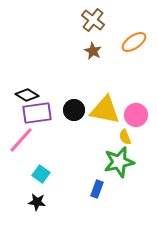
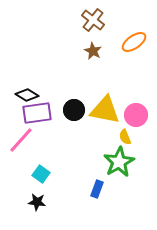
green star: rotated 16 degrees counterclockwise
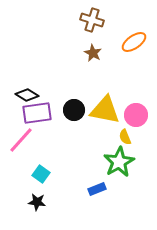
brown cross: moved 1 px left; rotated 20 degrees counterclockwise
brown star: moved 2 px down
blue rectangle: rotated 48 degrees clockwise
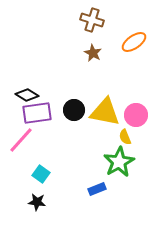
yellow triangle: moved 2 px down
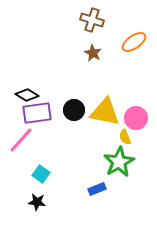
pink circle: moved 3 px down
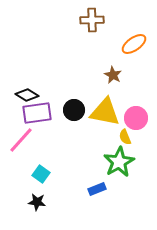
brown cross: rotated 20 degrees counterclockwise
orange ellipse: moved 2 px down
brown star: moved 20 px right, 22 px down
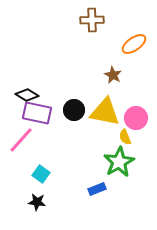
purple rectangle: rotated 20 degrees clockwise
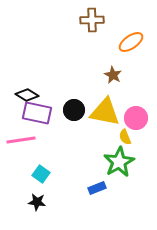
orange ellipse: moved 3 px left, 2 px up
pink line: rotated 40 degrees clockwise
blue rectangle: moved 1 px up
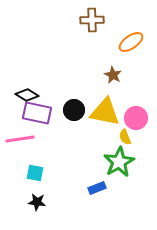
pink line: moved 1 px left, 1 px up
cyan square: moved 6 px left, 1 px up; rotated 24 degrees counterclockwise
